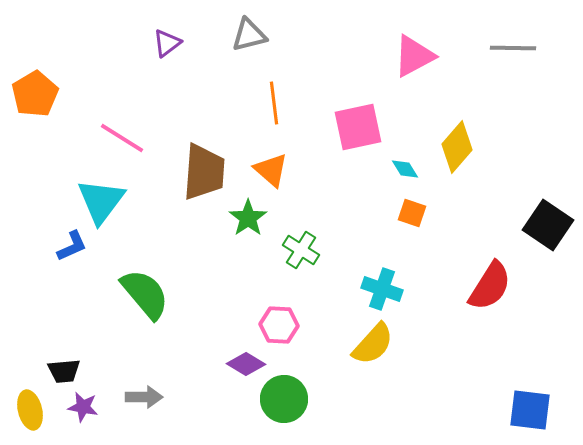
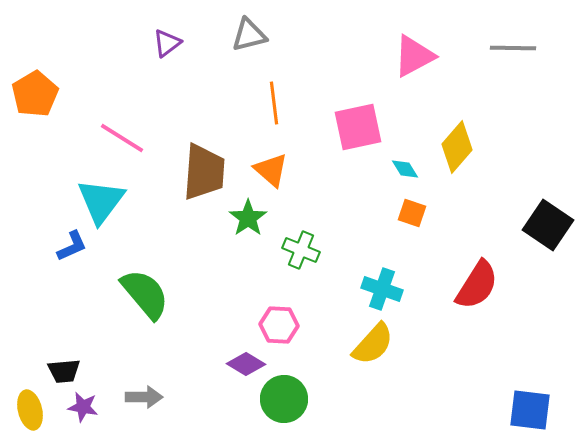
green cross: rotated 9 degrees counterclockwise
red semicircle: moved 13 px left, 1 px up
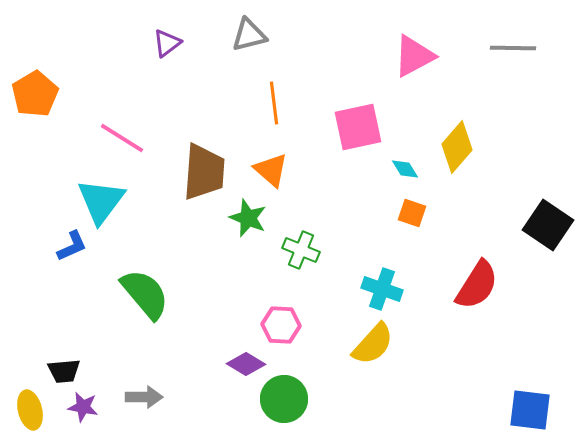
green star: rotated 15 degrees counterclockwise
pink hexagon: moved 2 px right
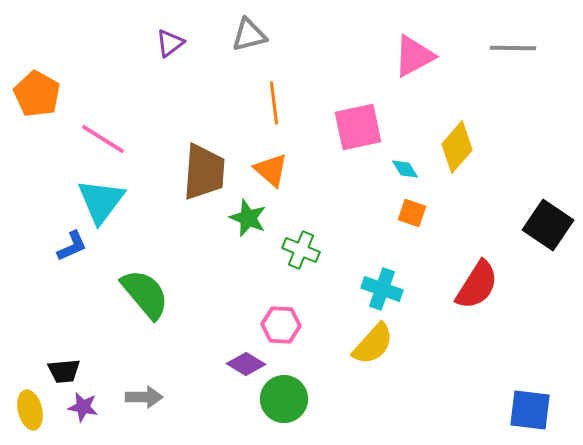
purple triangle: moved 3 px right
orange pentagon: moved 2 px right; rotated 12 degrees counterclockwise
pink line: moved 19 px left, 1 px down
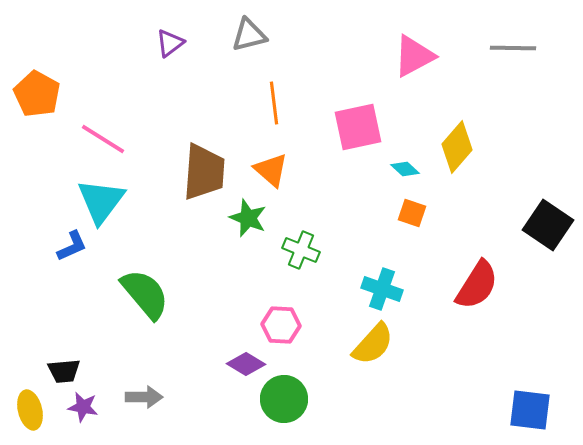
cyan diamond: rotated 16 degrees counterclockwise
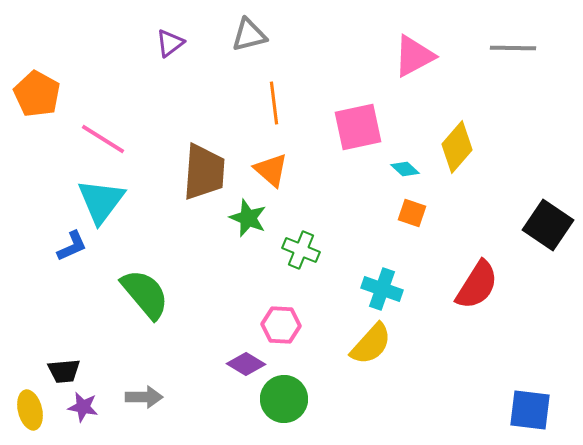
yellow semicircle: moved 2 px left
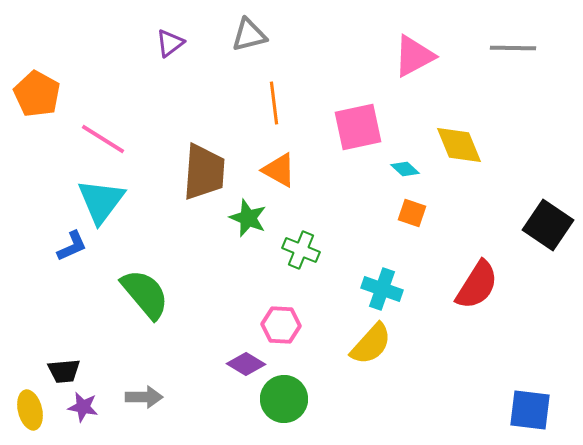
yellow diamond: moved 2 px right, 2 px up; rotated 63 degrees counterclockwise
orange triangle: moved 8 px right; rotated 12 degrees counterclockwise
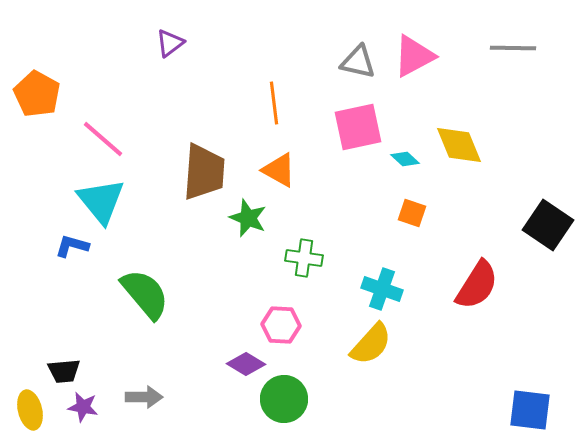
gray triangle: moved 109 px right, 27 px down; rotated 27 degrees clockwise
pink line: rotated 9 degrees clockwise
cyan diamond: moved 10 px up
cyan triangle: rotated 16 degrees counterclockwise
blue L-shape: rotated 140 degrees counterclockwise
green cross: moved 3 px right, 8 px down; rotated 15 degrees counterclockwise
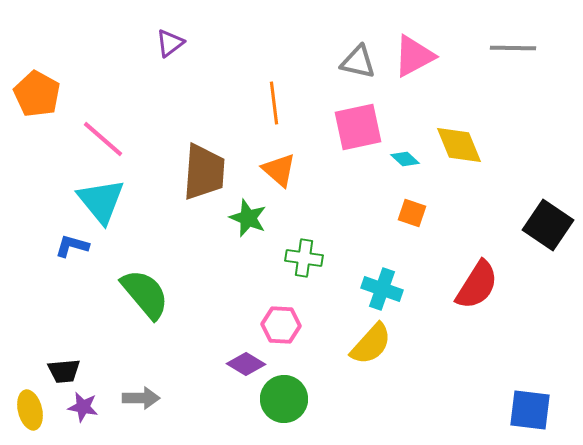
orange triangle: rotated 12 degrees clockwise
gray arrow: moved 3 px left, 1 px down
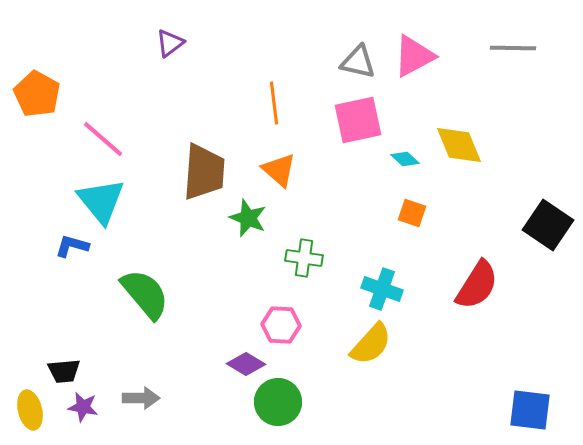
pink square: moved 7 px up
green circle: moved 6 px left, 3 px down
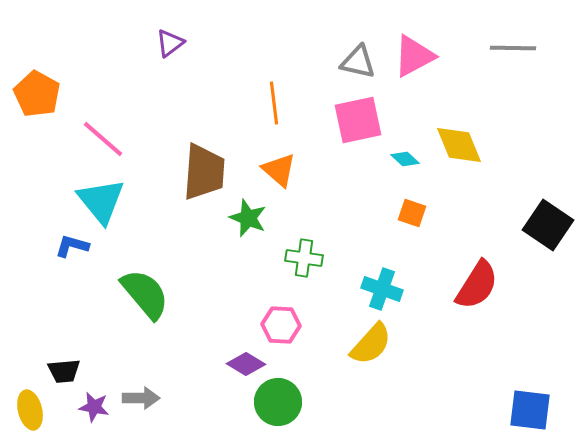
purple star: moved 11 px right
